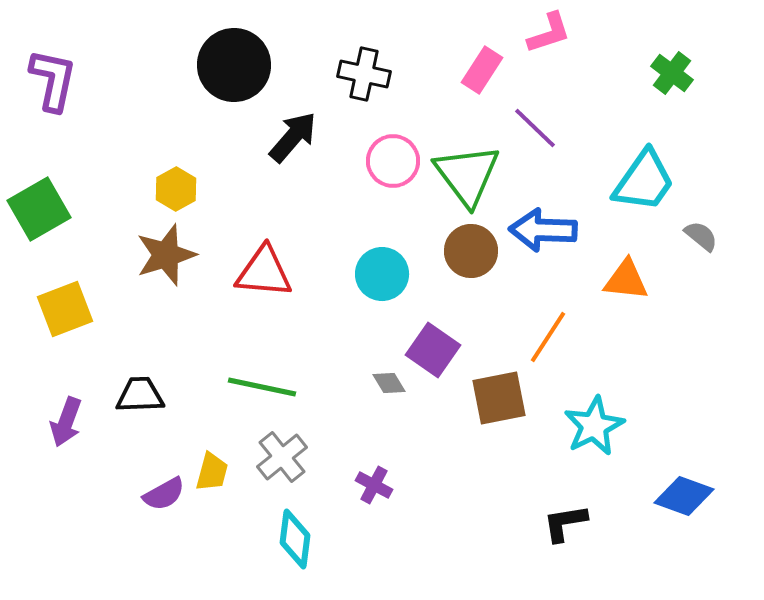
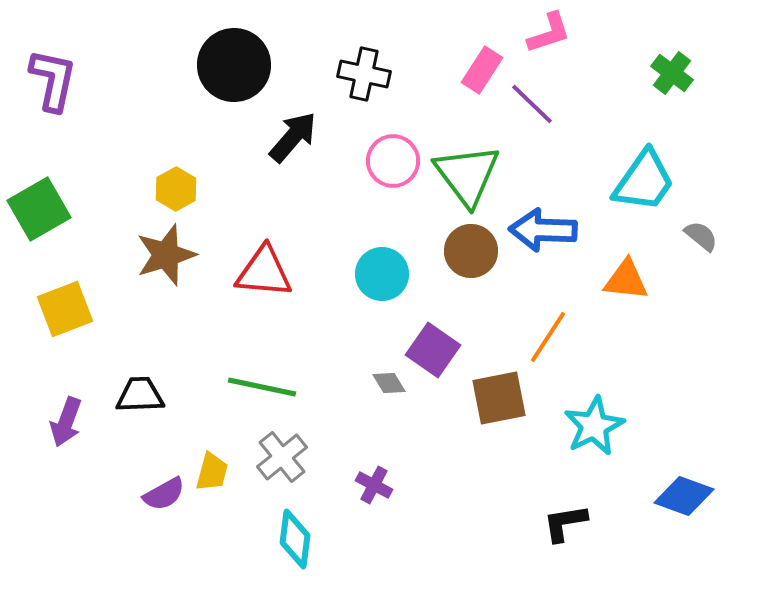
purple line: moved 3 px left, 24 px up
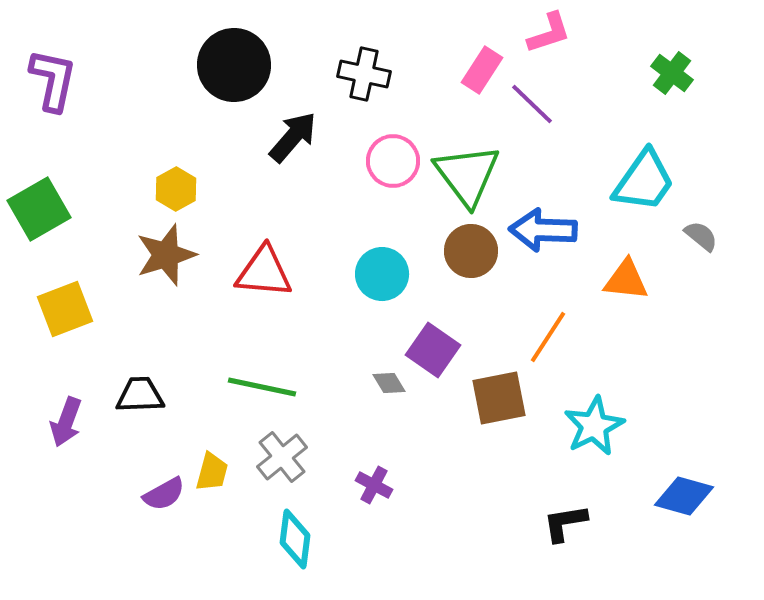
blue diamond: rotated 4 degrees counterclockwise
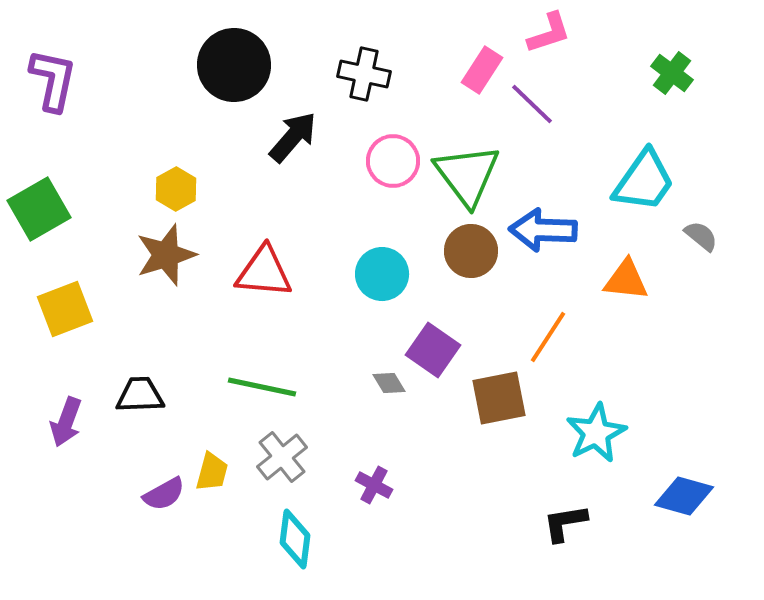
cyan star: moved 2 px right, 7 px down
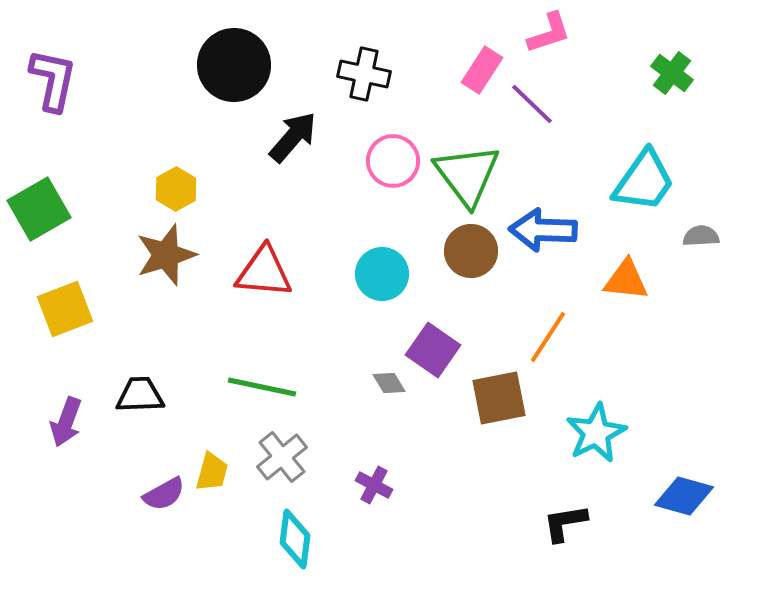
gray semicircle: rotated 42 degrees counterclockwise
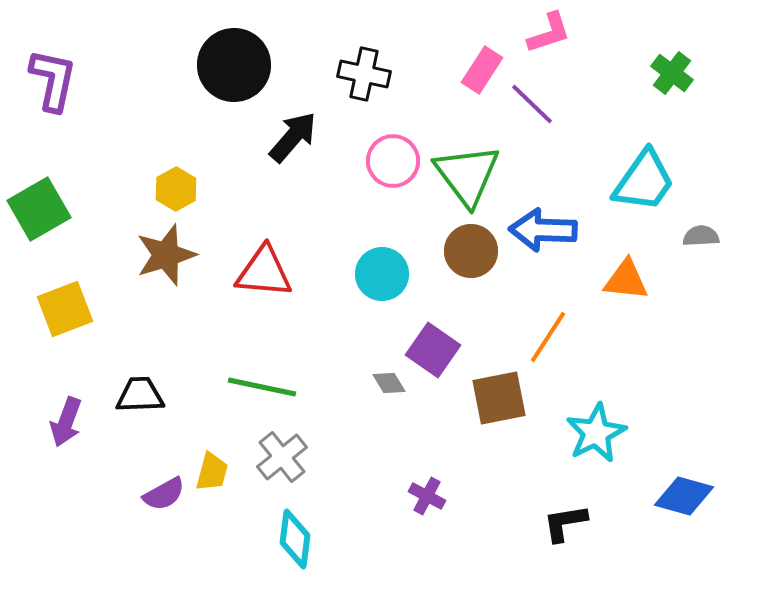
purple cross: moved 53 px right, 11 px down
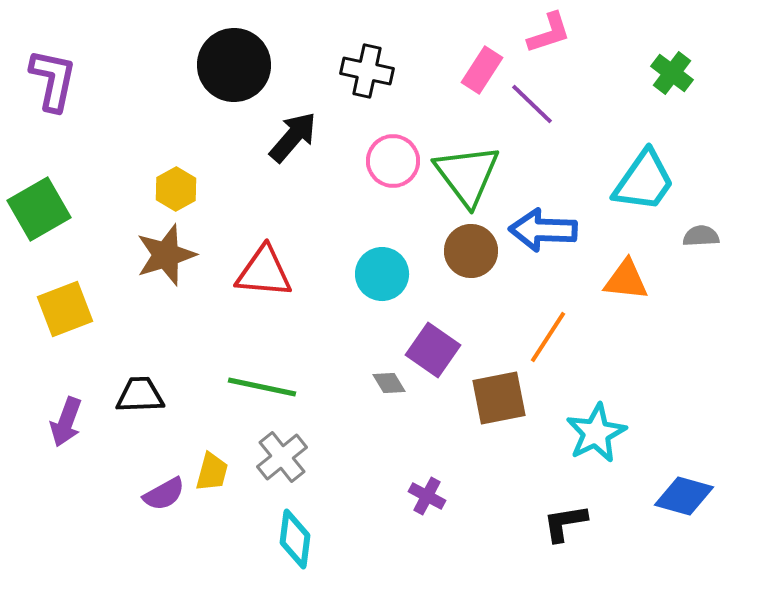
black cross: moved 3 px right, 3 px up
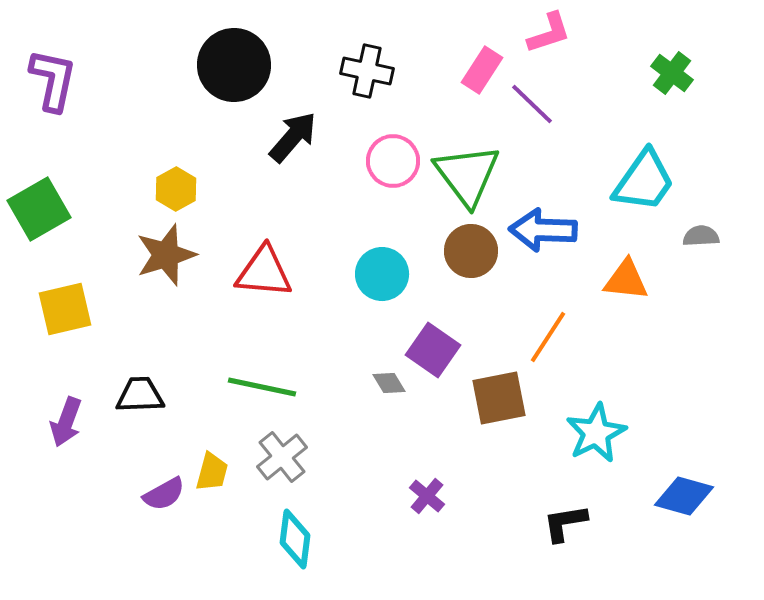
yellow square: rotated 8 degrees clockwise
purple cross: rotated 12 degrees clockwise
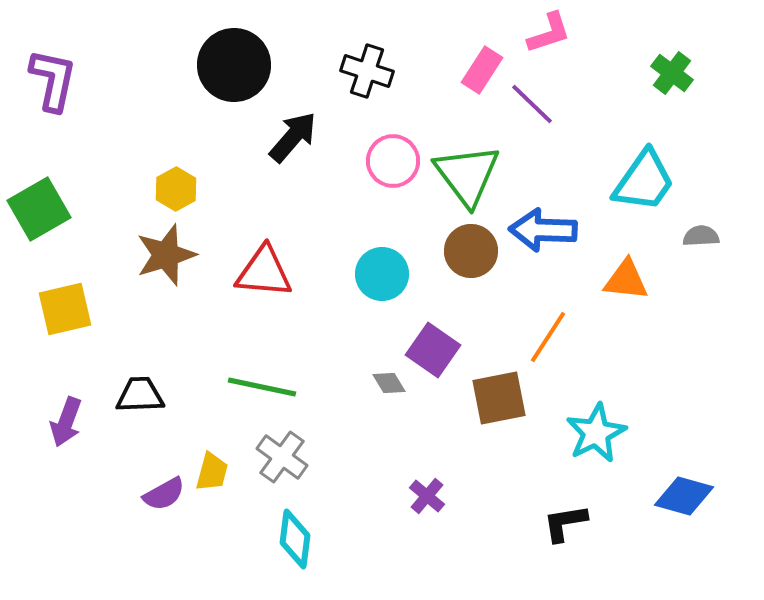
black cross: rotated 6 degrees clockwise
gray cross: rotated 15 degrees counterclockwise
